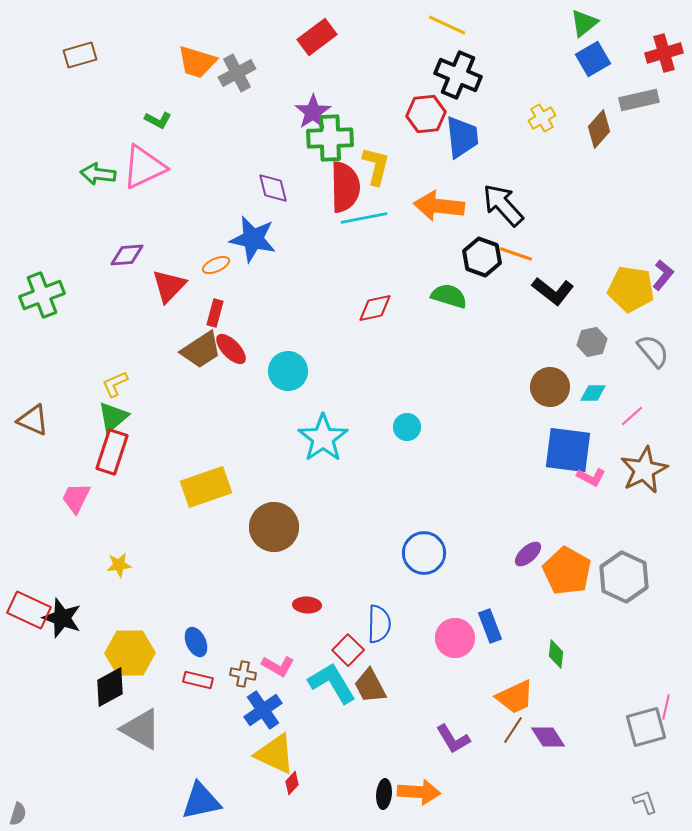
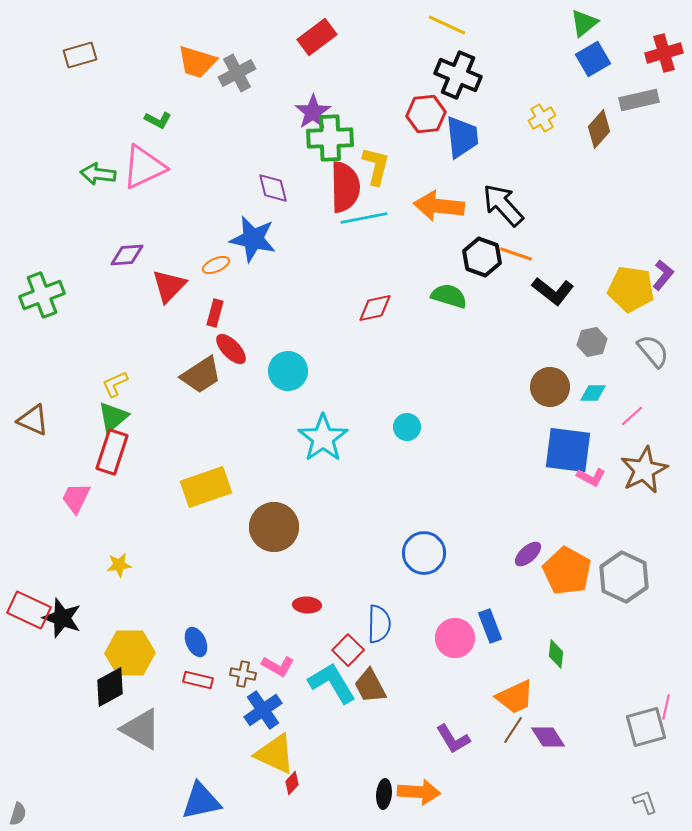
brown trapezoid at (201, 350): moved 25 px down
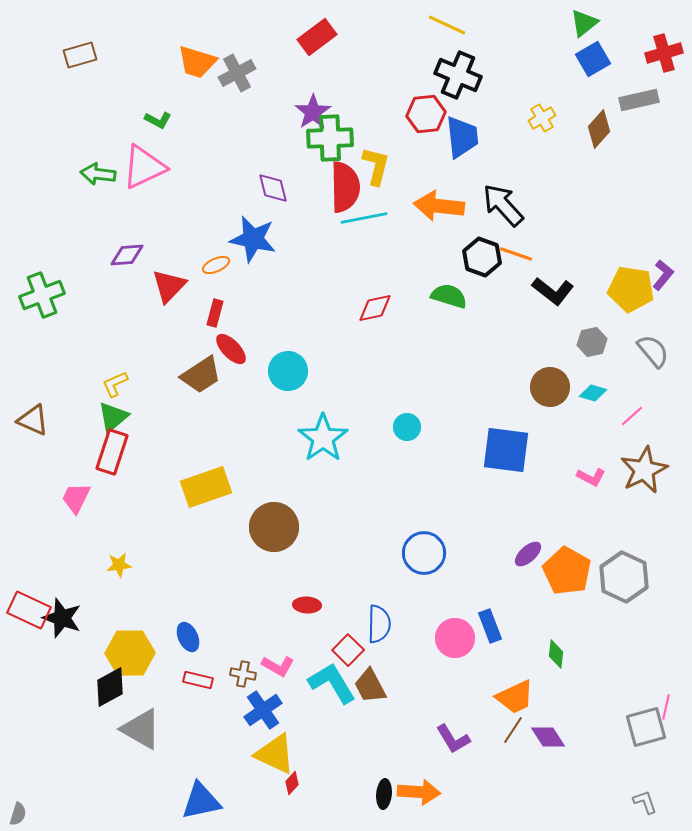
cyan diamond at (593, 393): rotated 16 degrees clockwise
blue square at (568, 450): moved 62 px left
blue ellipse at (196, 642): moved 8 px left, 5 px up
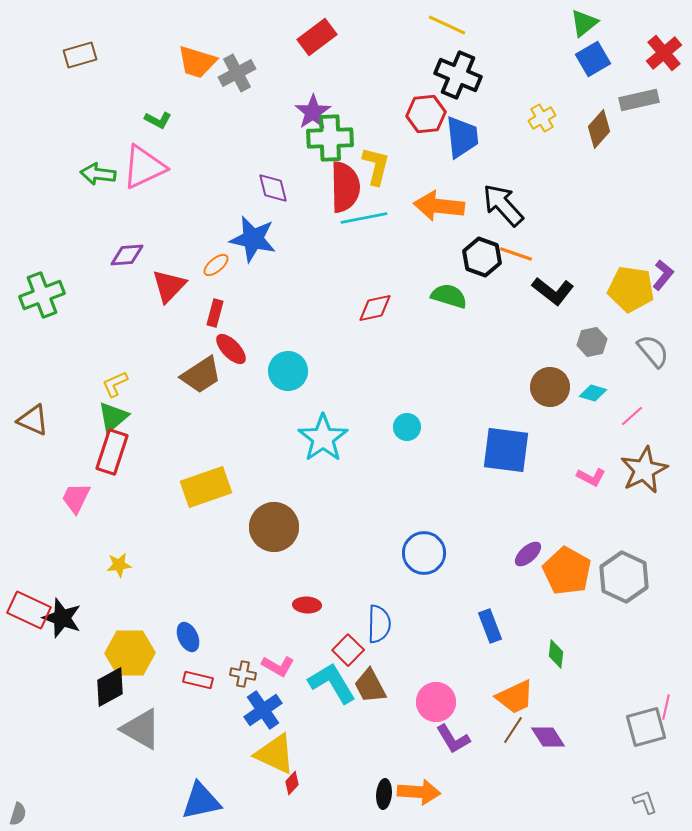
red cross at (664, 53): rotated 24 degrees counterclockwise
orange ellipse at (216, 265): rotated 16 degrees counterclockwise
pink circle at (455, 638): moved 19 px left, 64 px down
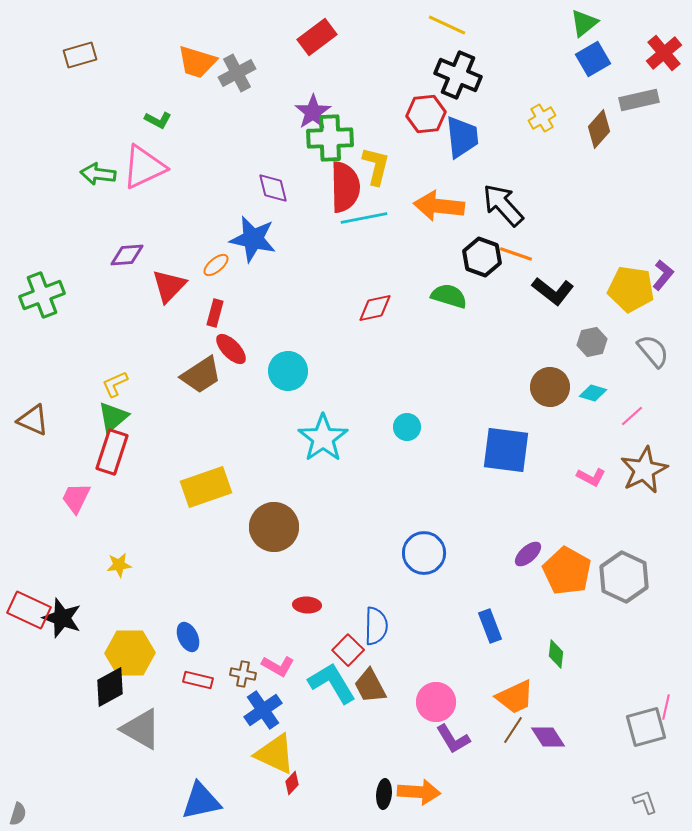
blue semicircle at (379, 624): moved 3 px left, 2 px down
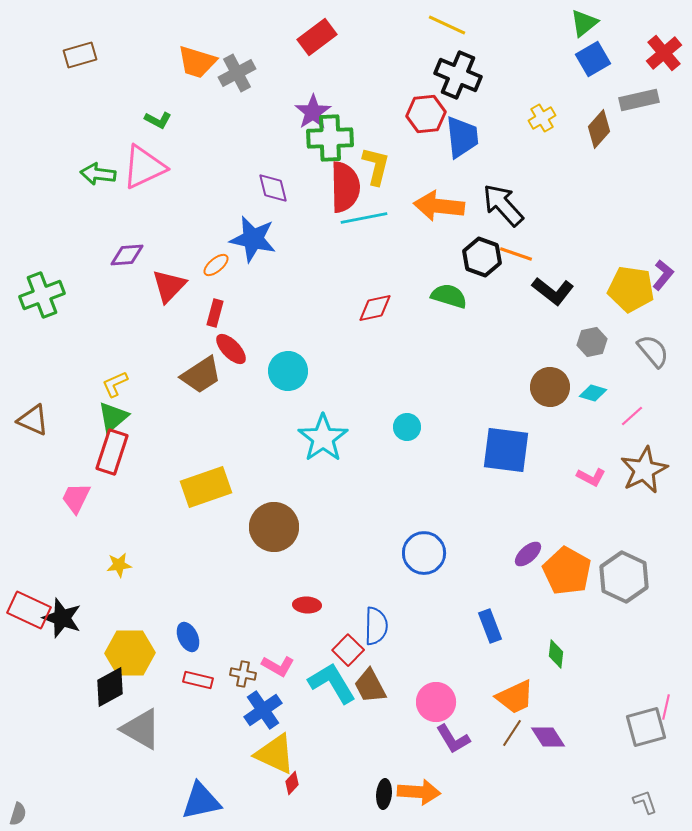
brown line at (513, 730): moved 1 px left, 3 px down
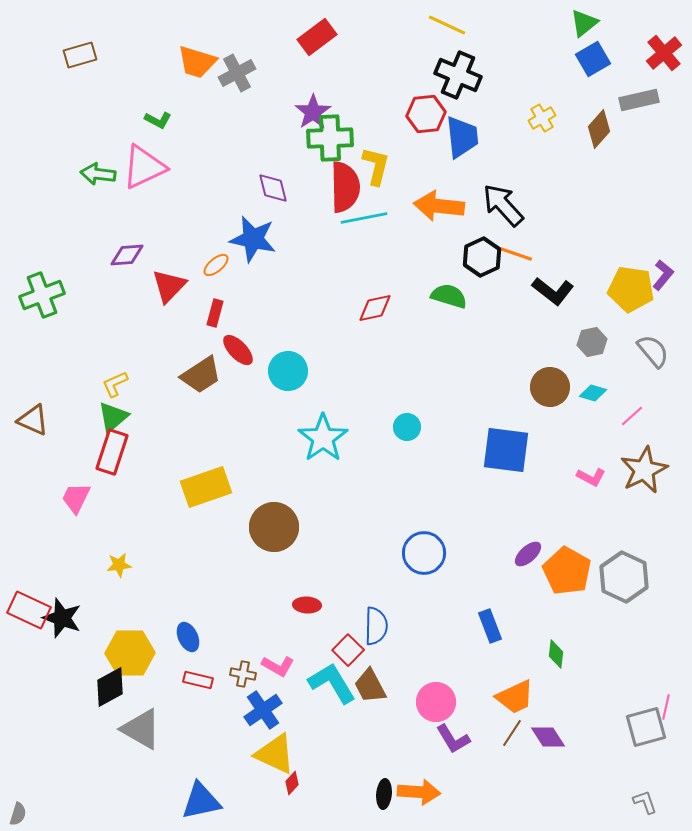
black hexagon at (482, 257): rotated 15 degrees clockwise
red ellipse at (231, 349): moved 7 px right, 1 px down
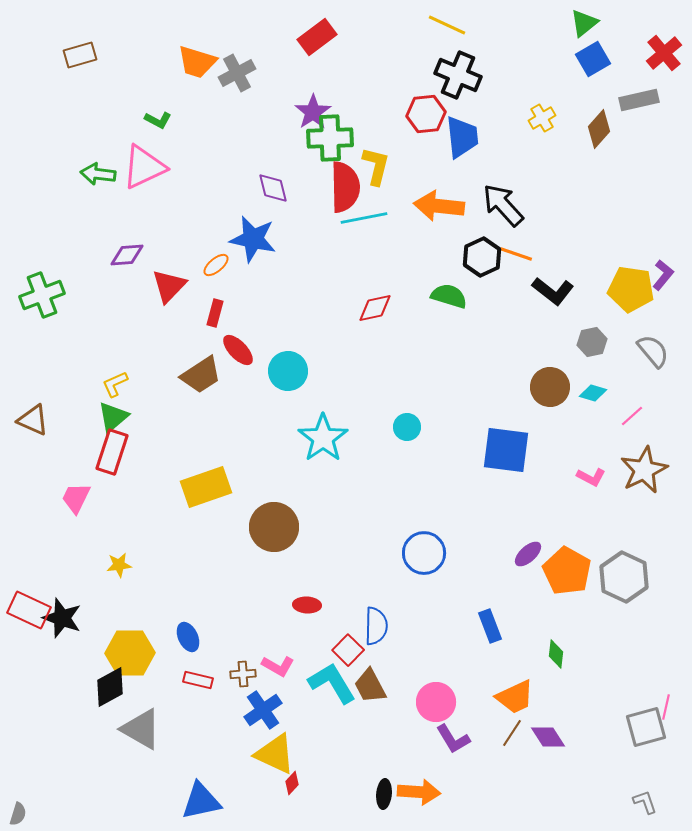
brown cross at (243, 674): rotated 15 degrees counterclockwise
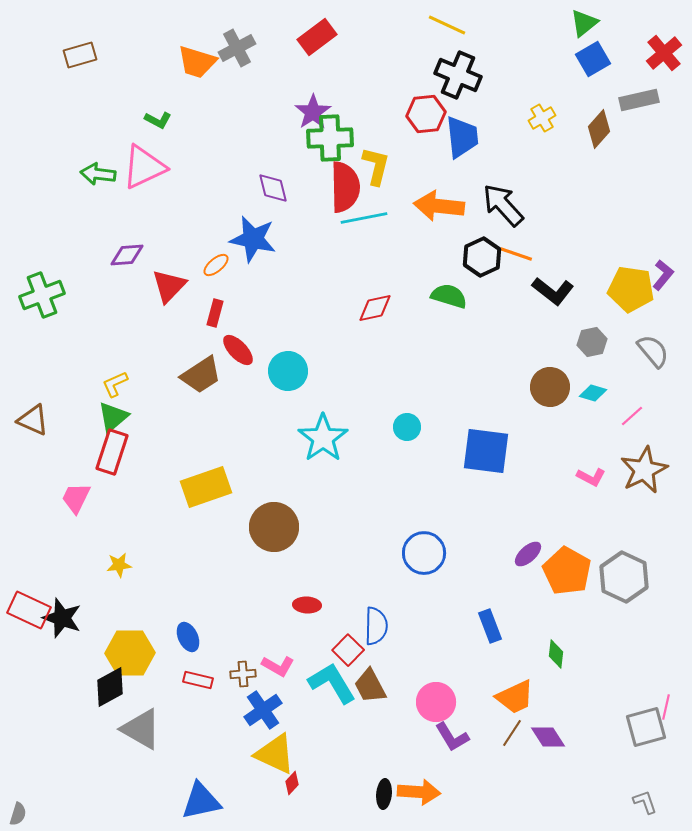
gray cross at (237, 73): moved 25 px up
blue square at (506, 450): moved 20 px left, 1 px down
purple L-shape at (453, 739): moved 1 px left, 2 px up
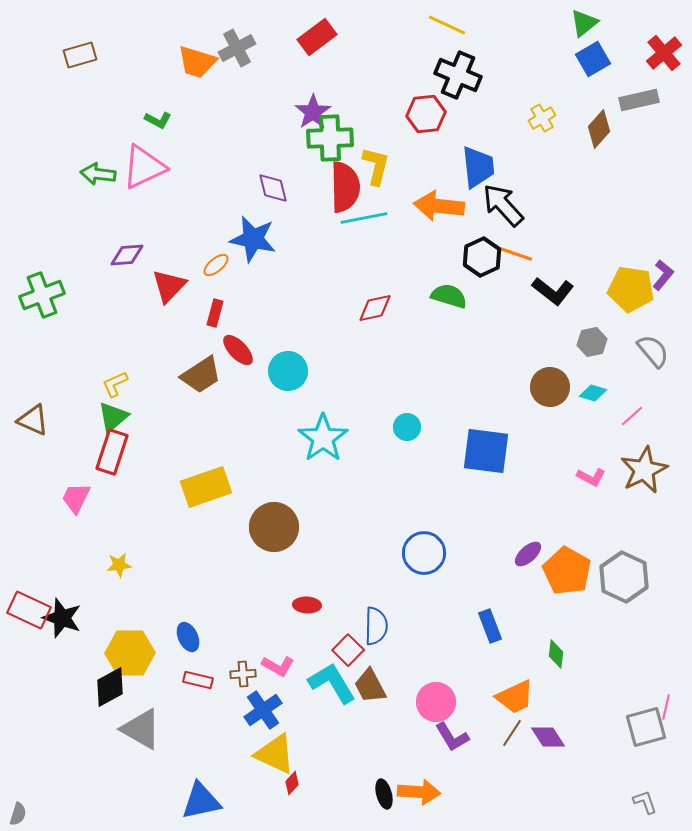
blue trapezoid at (462, 137): moved 16 px right, 30 px down
black ellipse at (384, 794): rotated 20 degrees counterclockwise
